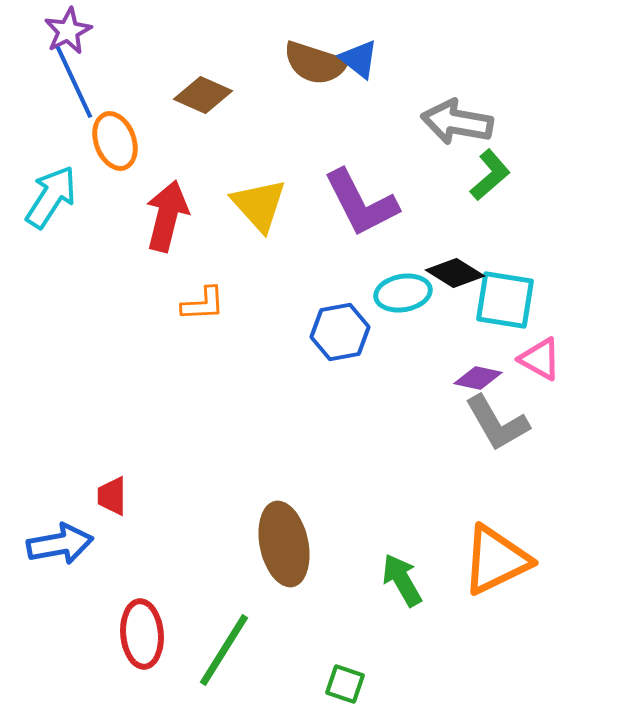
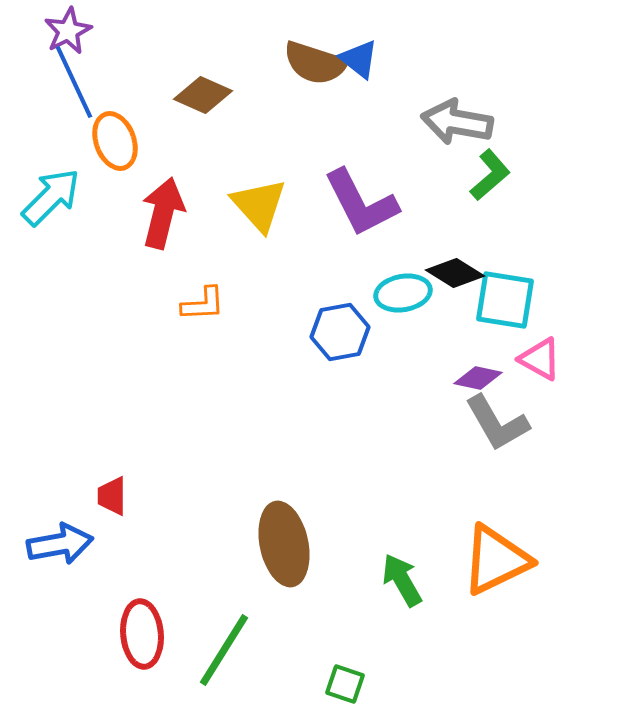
cyan arrow: rotated 12 degrees clockwise
red arrow: moved 4 px left, 3 px up
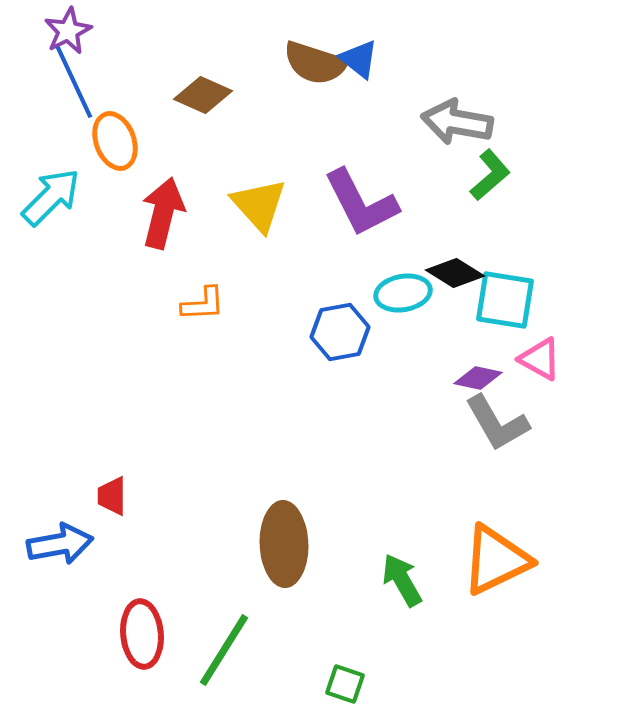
brown ellipse: rotated 10 degrees clockwise
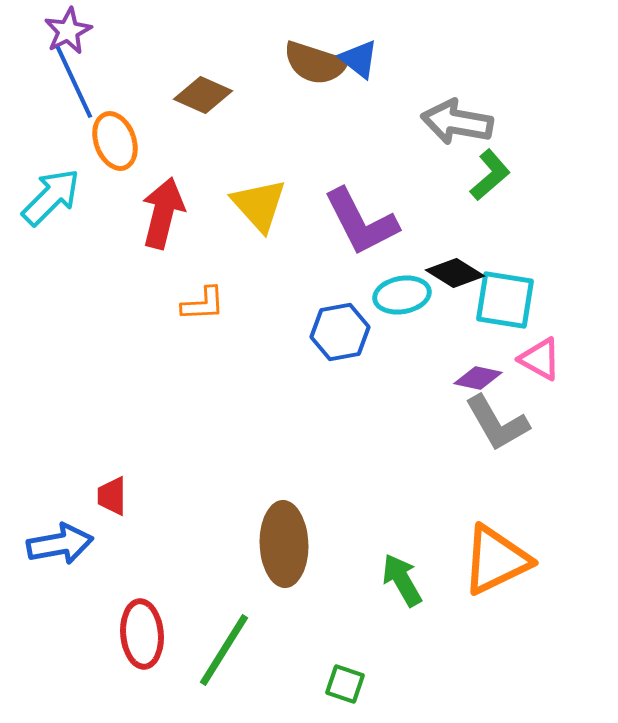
purple L-shape: moved 19 px down
cyan ellipse: moved 1 px left, 2 px down
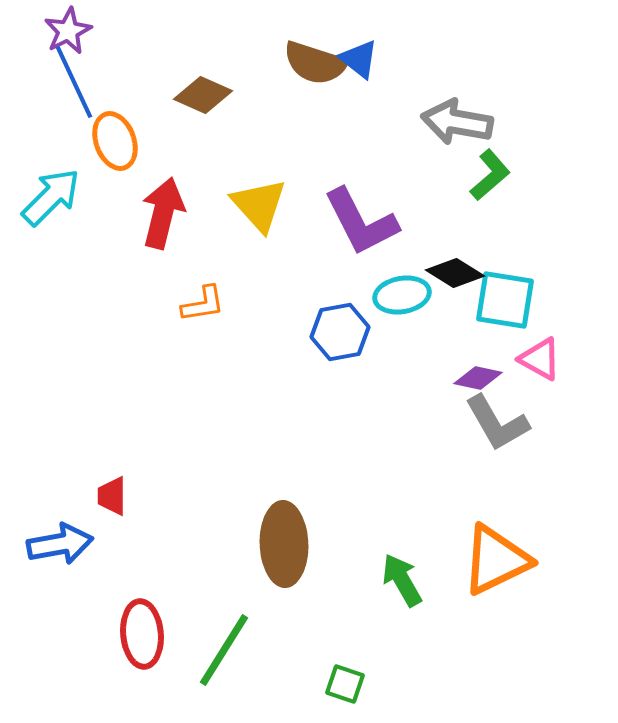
orange L-shape: rotated 6 degrees counterclockwise
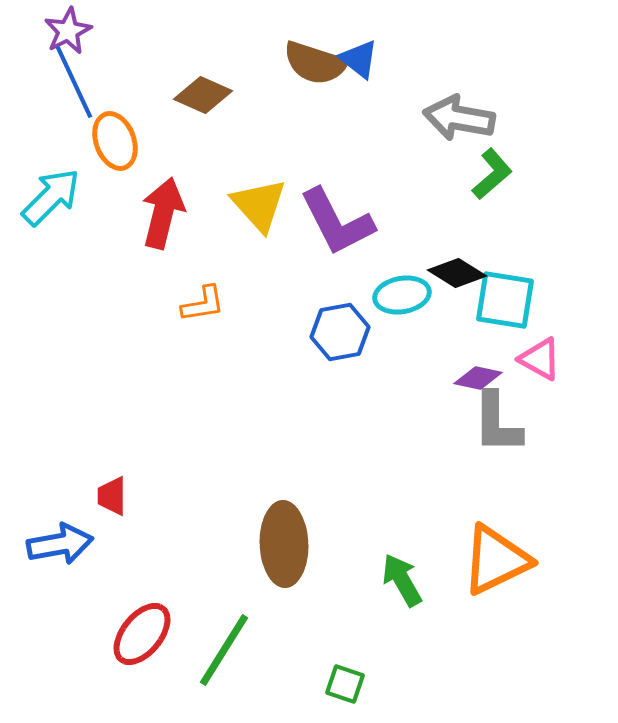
gray arrow: moved 2 px right, 4 px up
green L-shape: moved 2 px right, 1 px up
purple L-shape: moved 24 px left
black diamond: moved 2 px right
gray L-shape: rotated 30 degrees clockwise
red ellipse: rotated 44 degrees clockwise
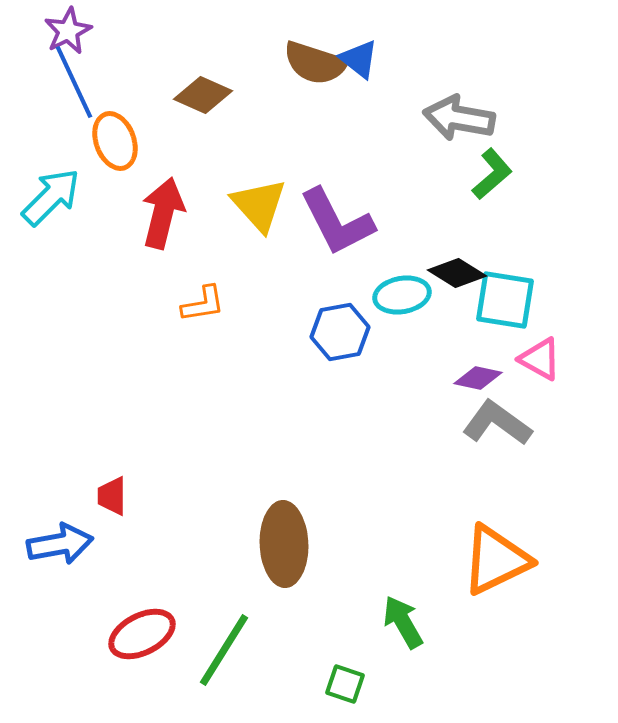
gray L-shape: rotated 126 degrees clockwise
green arrow: moved 1 px right, 42 px down
red ellipse: rotated 24 degrees clockwise
